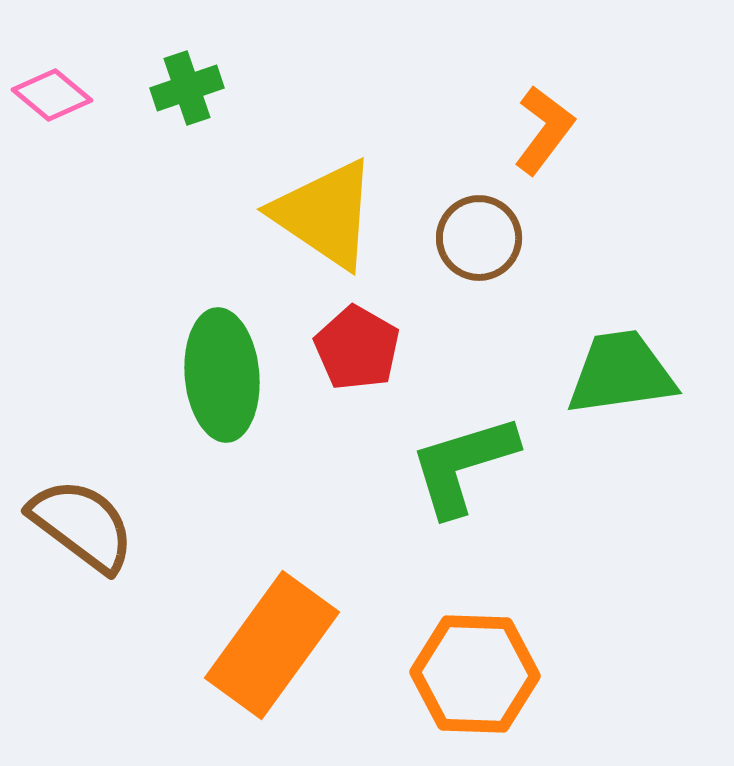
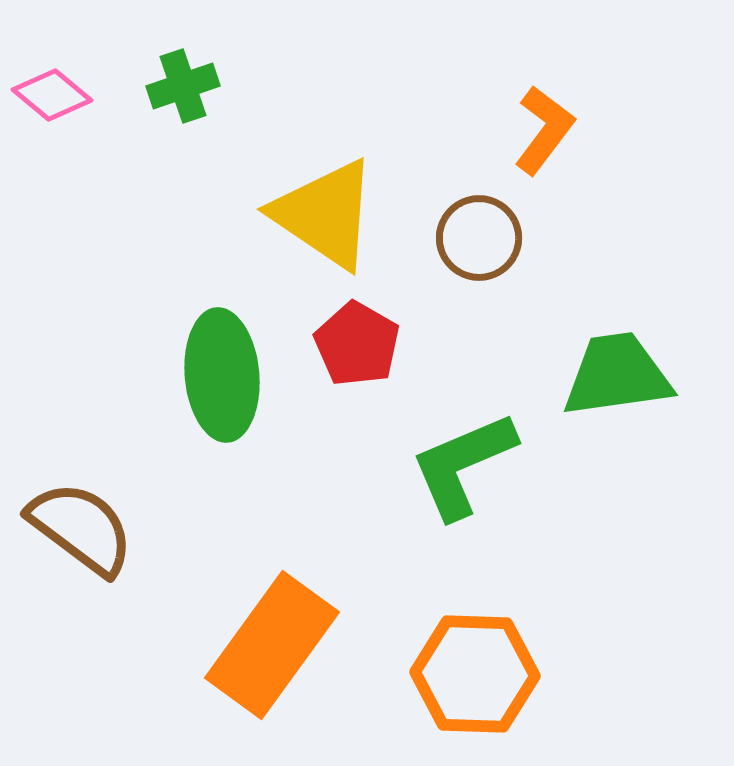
green cross: moved 4 px left, 2 px up
red pentagon: moved 4 px up
green trapezoid: moved 4 px left, 2 px down
green L-shape: rotated 6 degrees counterclockwise
brown semicircle: moved 1 px left, 3 px down
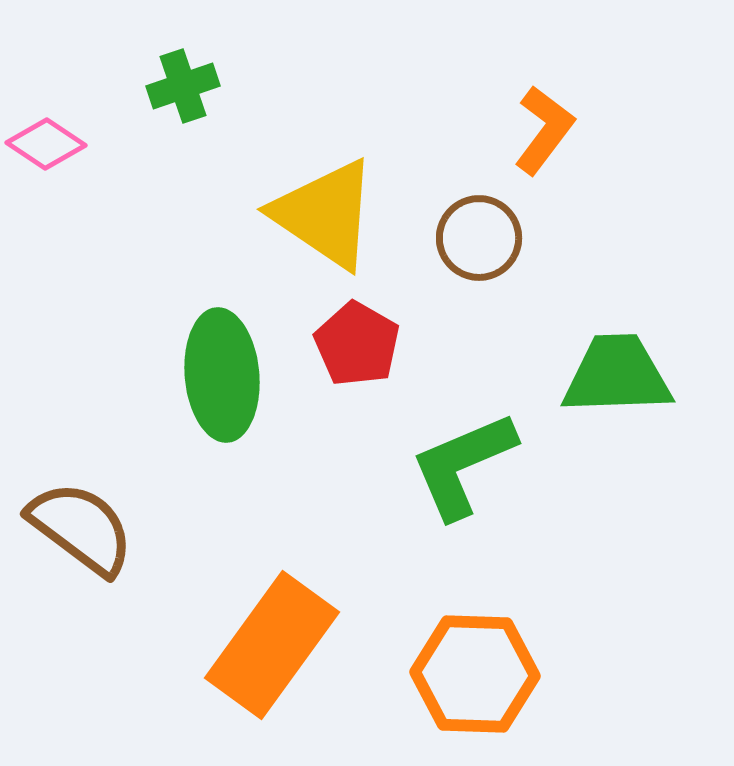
pink diamond: moved 6 px left, 49 px down; rotated 6 degrees counterclockwise
green trapezoid: rotated 6 degrees clockwise
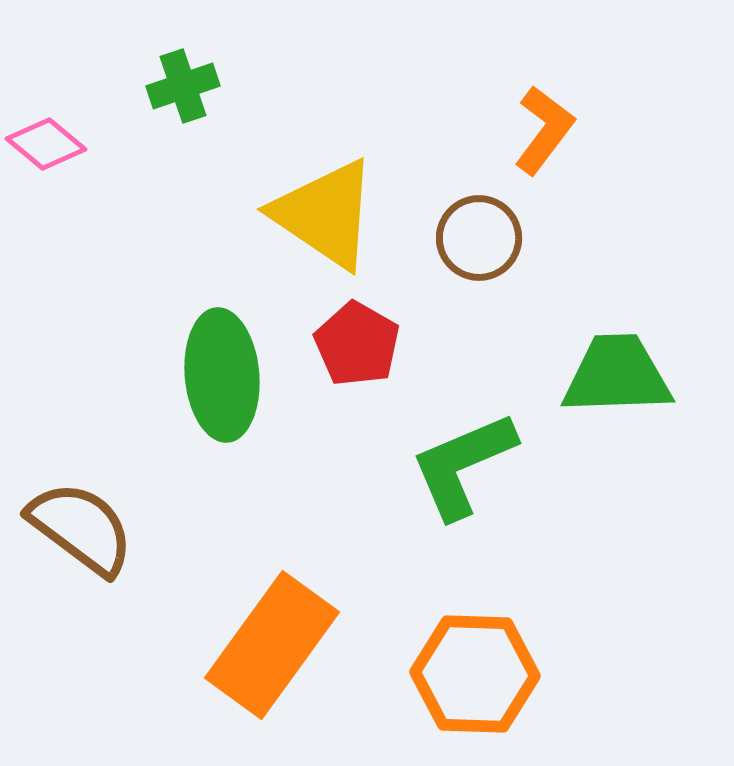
pink diamond: rotated 6 degrees clockwise
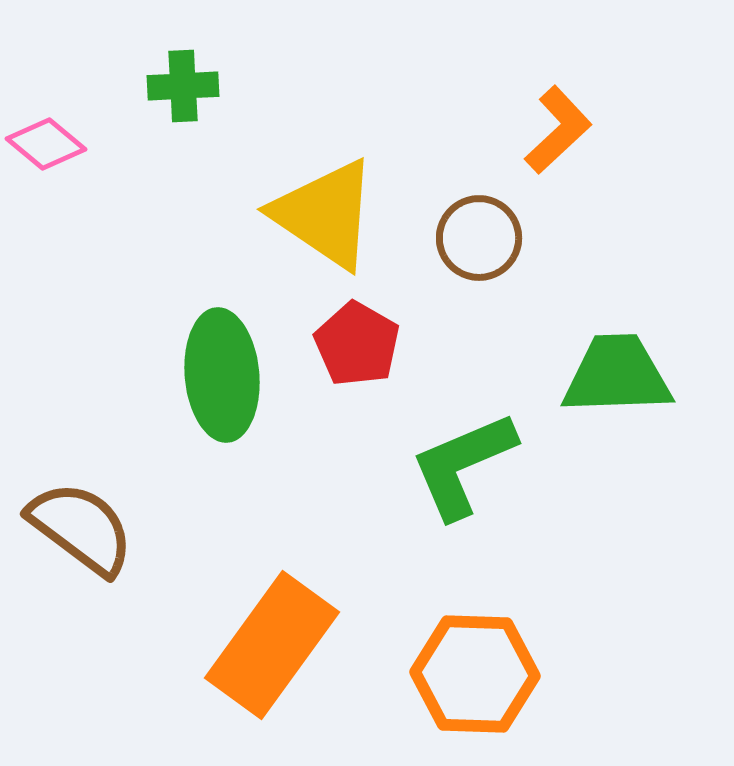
green cross: rotated 16 degrees clockwise
orange L-shape: moved 14 px right; rotated 10 degrees clockwise
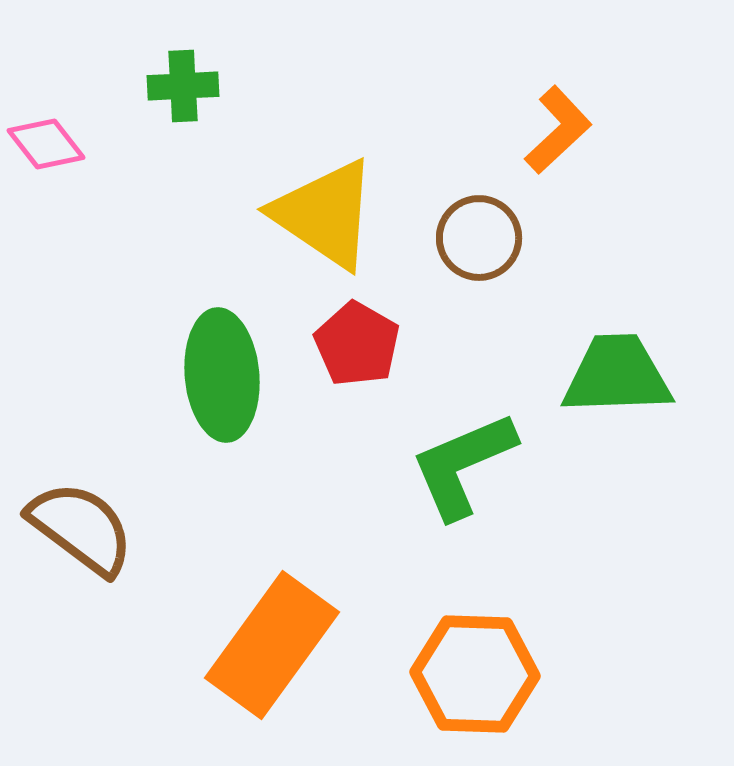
pink diamond: rotated 12 degrees clockwise
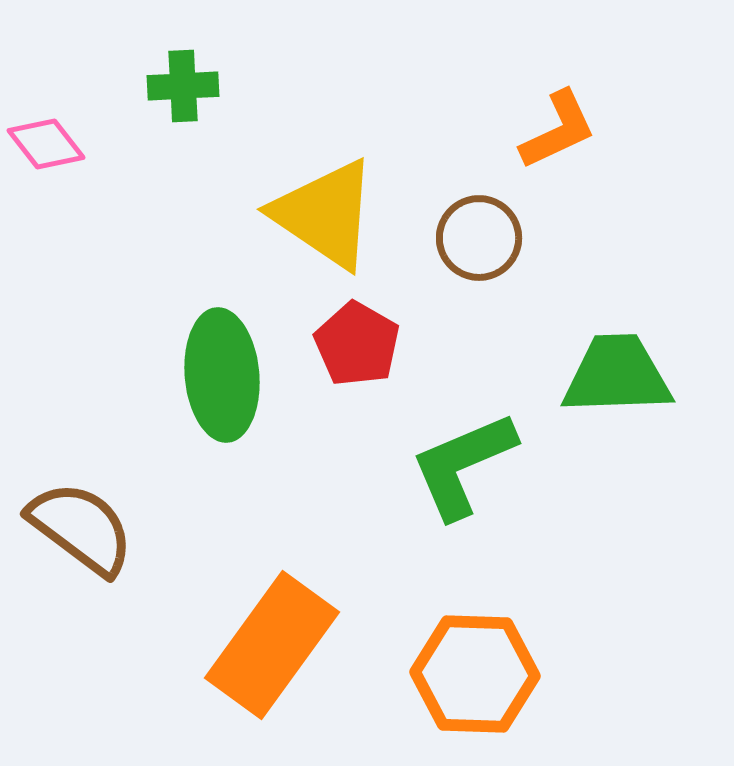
orange L-shape: rotated 18 degrees clockwise
